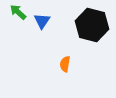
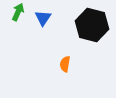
green arrow: rotated 72 degrees clockwise
blue triangle: moved 1 px right, 3 px up
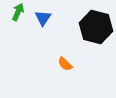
black hexagon: moved 4 px right, 2 px down
orange semicircle: rotated 56 degrees counterclockwise
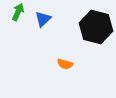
blue triangle: moved 1 px down; rotated 12 degrees clockwise
orange semicircle: rotated 28 degrees counterclockwise
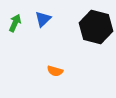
green arrow: moved 3 px left, 11 px down
orange semicircle: moved 10 px left, 7 px down
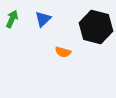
green arrow: moved 3 px left, 4 px up
orange semicircle: moved 8 px right, 19 px up
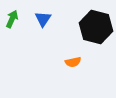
blue triangle: rotated 12 degrees counterclockwise
orange semicircle: moved 10 px right, 10 px down; rotated 28 degrees counterclockwise
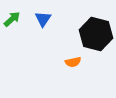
green arrow: rotated 24 degrees clockwise
black hexagon: moved 7 px down
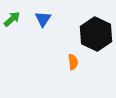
black hexagon: rotated 12 degrees clockwise
orange semicircle: rotated 84 degrees counterclockwise
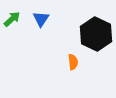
blue triangle: moved 2 px left
